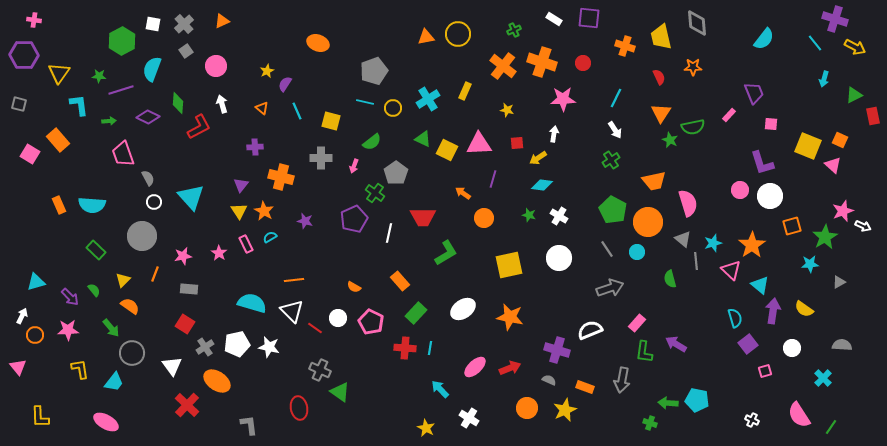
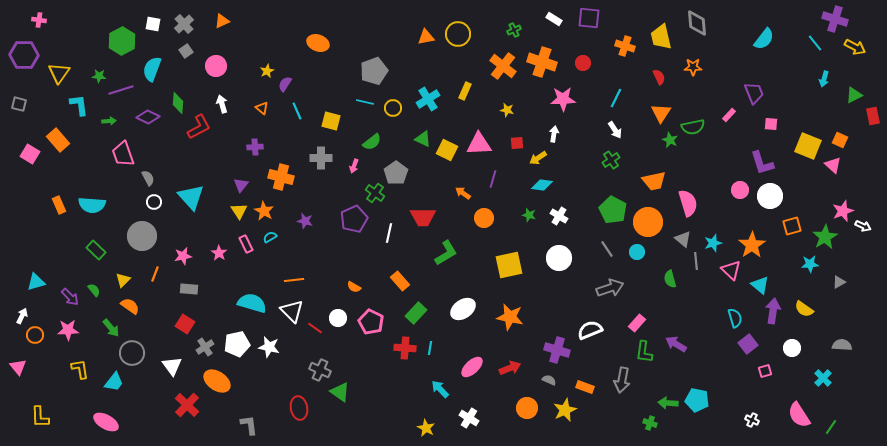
pink cross at (34, 20): moved 5 px right
pink ellipse at (475, 367): moved 3 px left
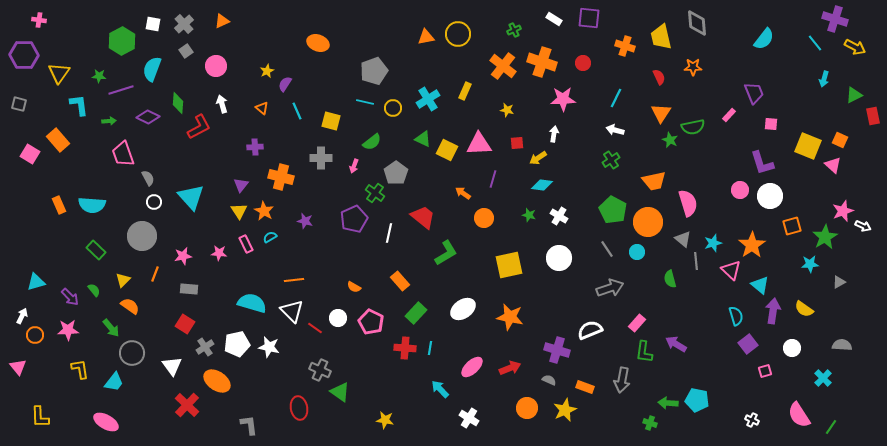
white arrow at (615, 130): rotated 138 degrees clockwise
red trapezoid at (423, 217): rotated 140 degrees counterclockwise
pink star at (219, 253): rotated 28 degrees counterclockwise
cyan semicircle at (735, 318): moved 1 px right, 2 px up
yellow star at (426, 428): moved 41 px left, 8 px up; rotated 18 degrees counterclockwise
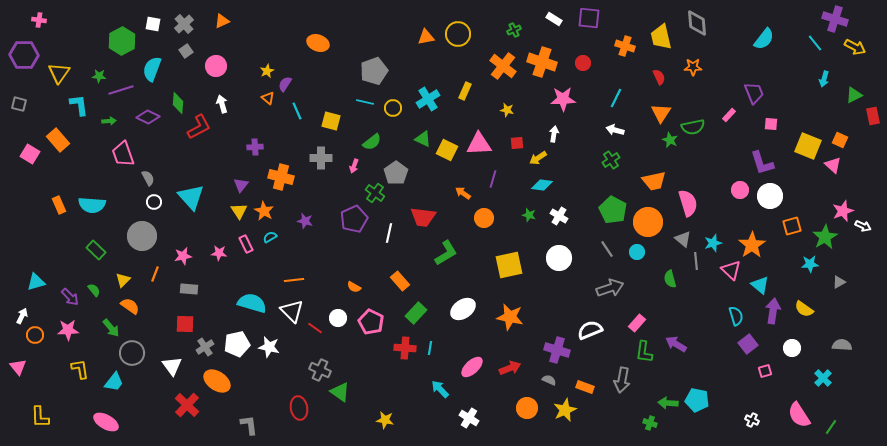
orange triangle at (262, 108): moved 6 px right, 10 px up
red trapezoid at (423, 217): rotated 148 degrees clockwise
red square at (185, 324): rotated 30 degrees counterclockwise
